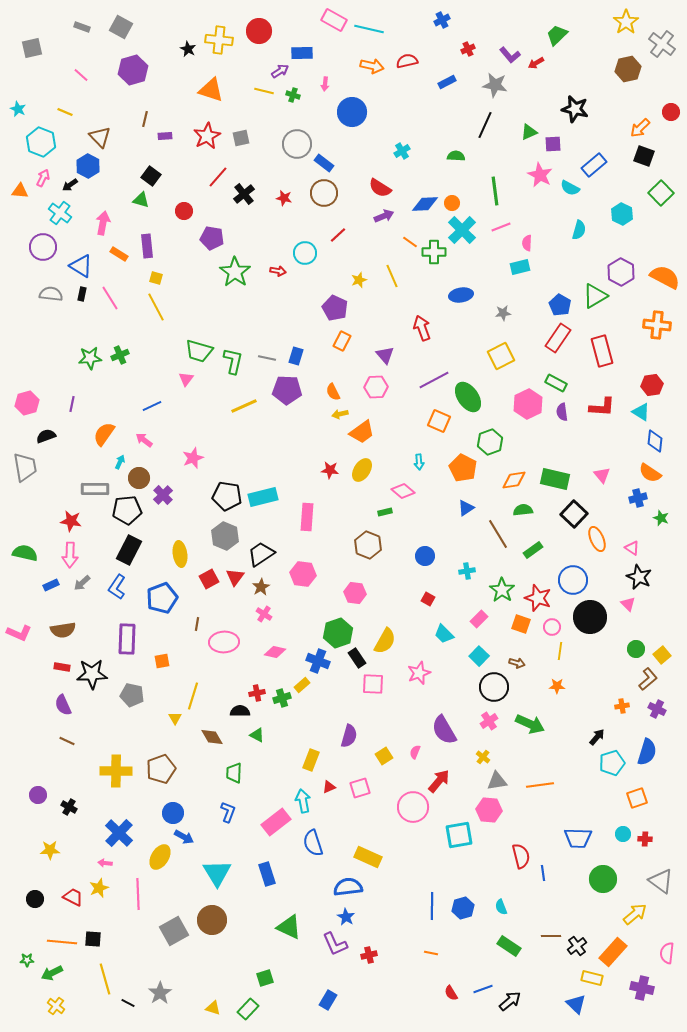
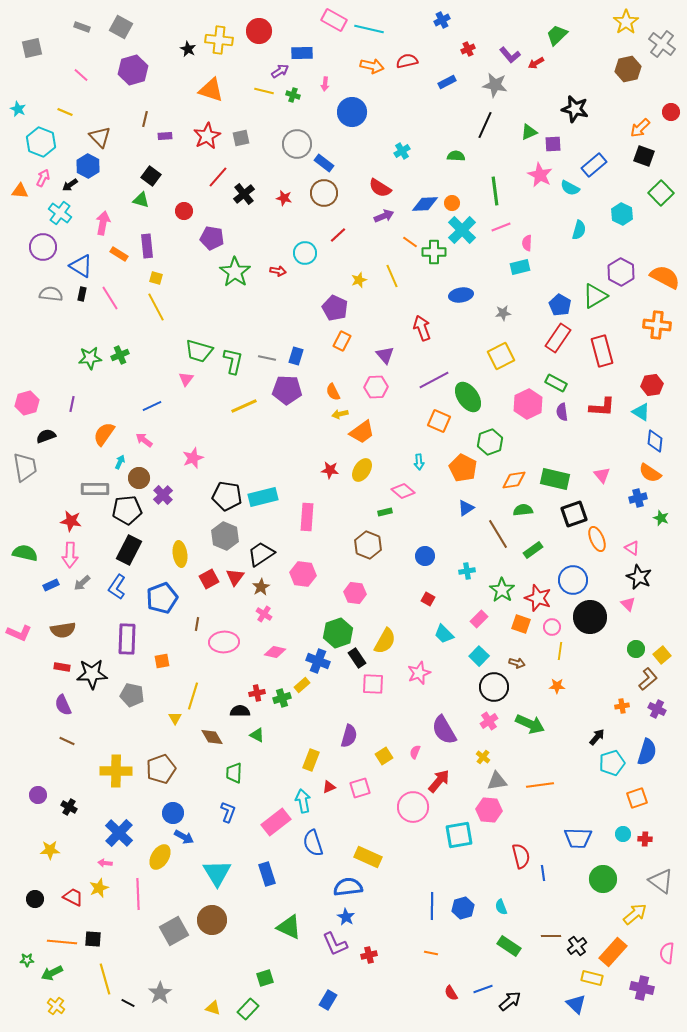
black square at (574, 514): rotated 28 degrees clockwise
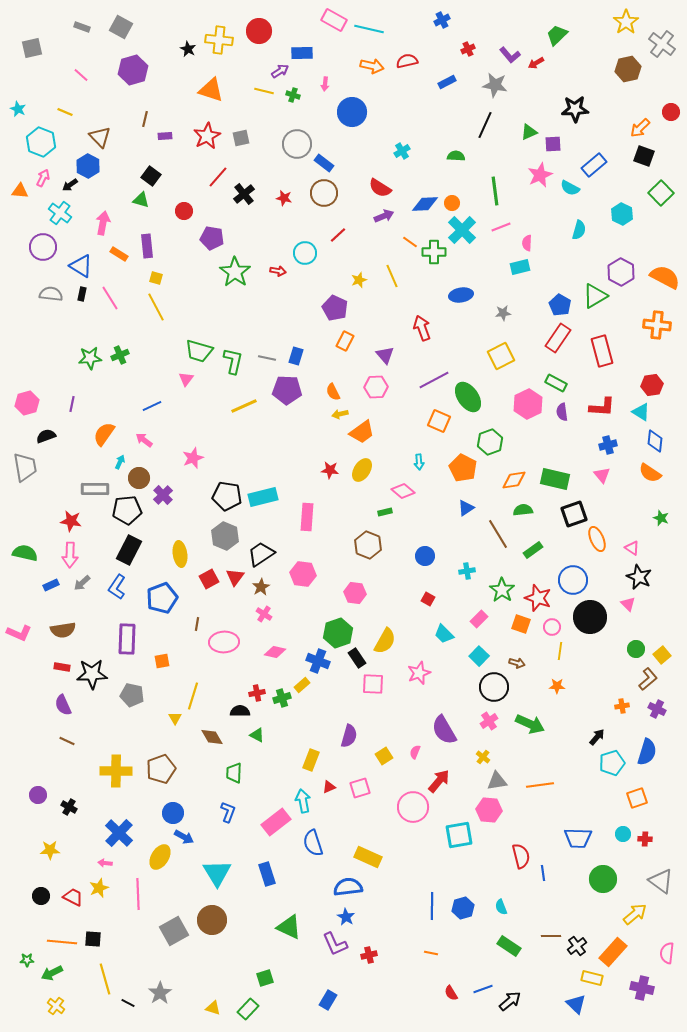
black star at (575, 109): rotated 16 degrees counterclockwise
pink star at (540, 175): rotated 20 degrees clockwise
orange rectangle at (342, 341): moved 3 px right
blue cross at (638, 498): moved 30 px left, 53 px up
black circle at (35, 899): moved 6 px right, 3 px up
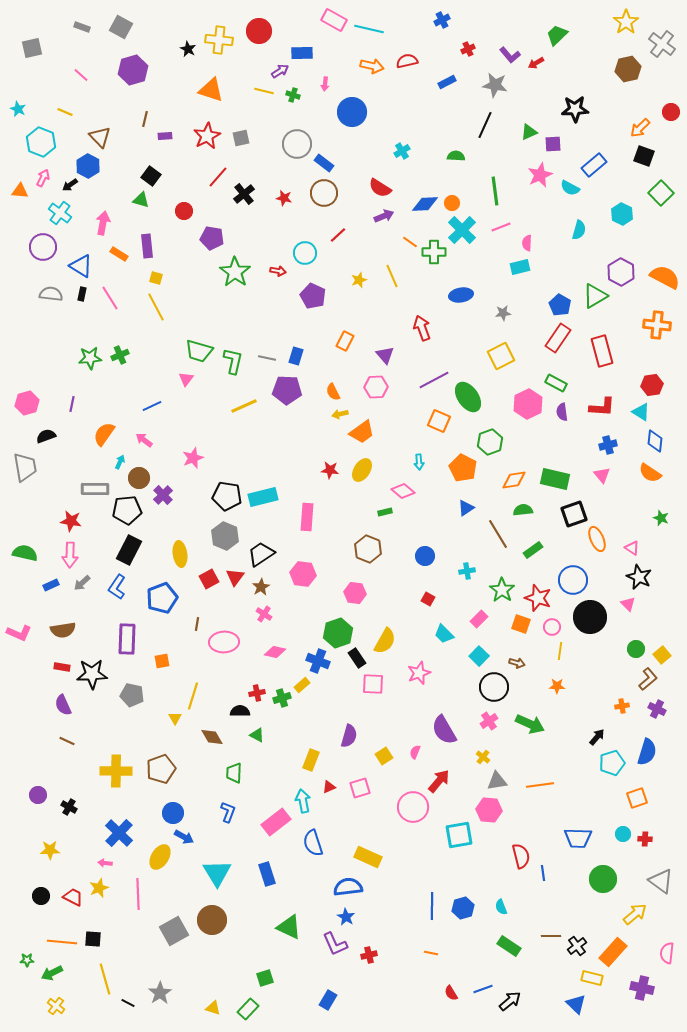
purple pentagon at (335, 308): moved 22 px left, 12 px up
brown hexagon at (368, 545): moved 4 px down
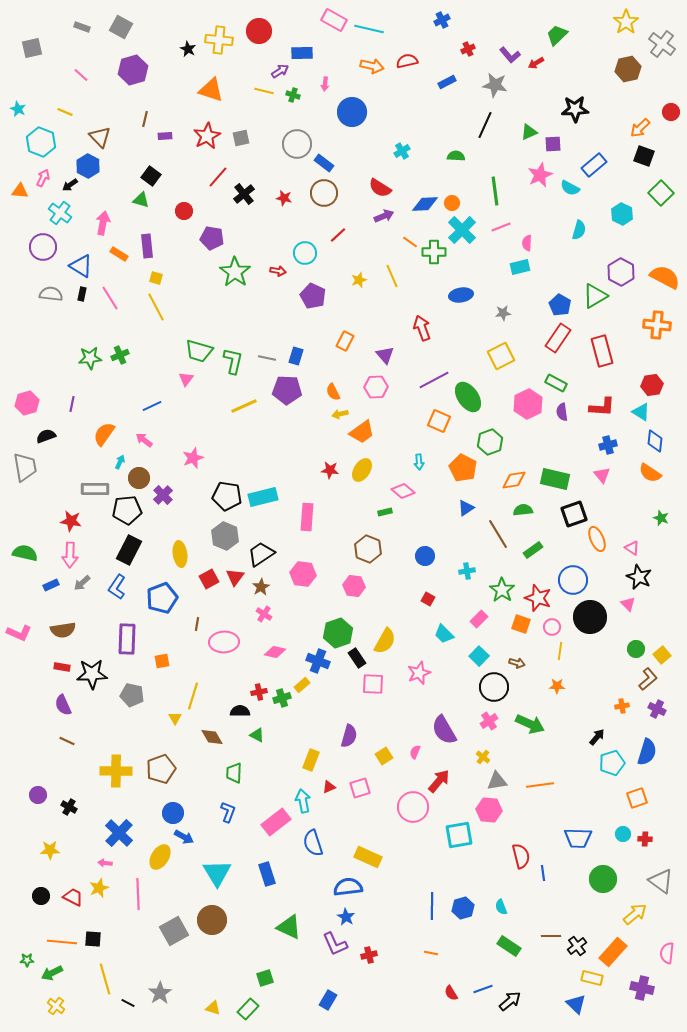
pink hexagon at (355, 593): moved 1 px left, 7 px up
red cross at (257, 693): moved 2 px right, 1 px up
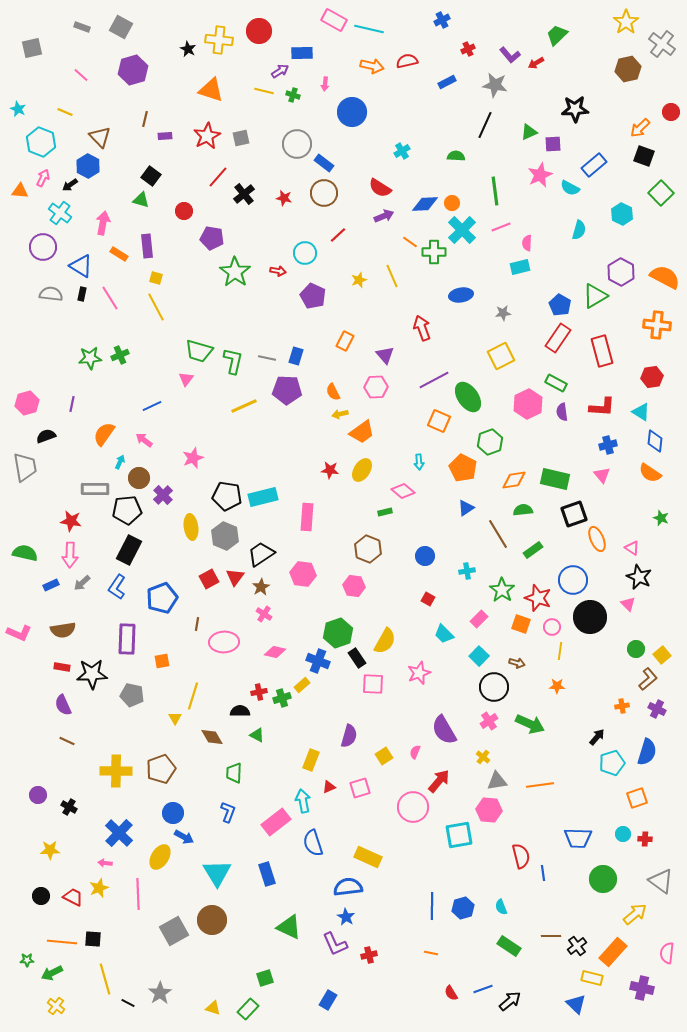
red hexagon at (652, 385): moved 8 px up
yellow ellipse at (180, 554): moved 11 px right, 27 px up
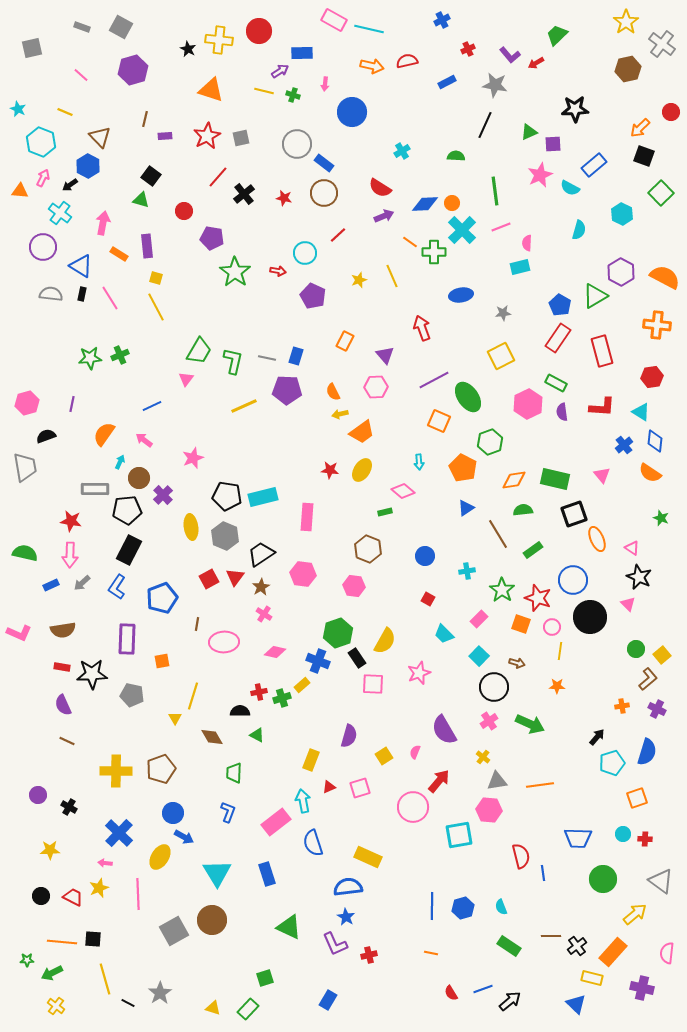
green trapezoid at (199, 351): rotated 76 degrees counterclockwise
blue cross at (608, 445): moved 16 px right; rotated 24 degrees counterclockwise
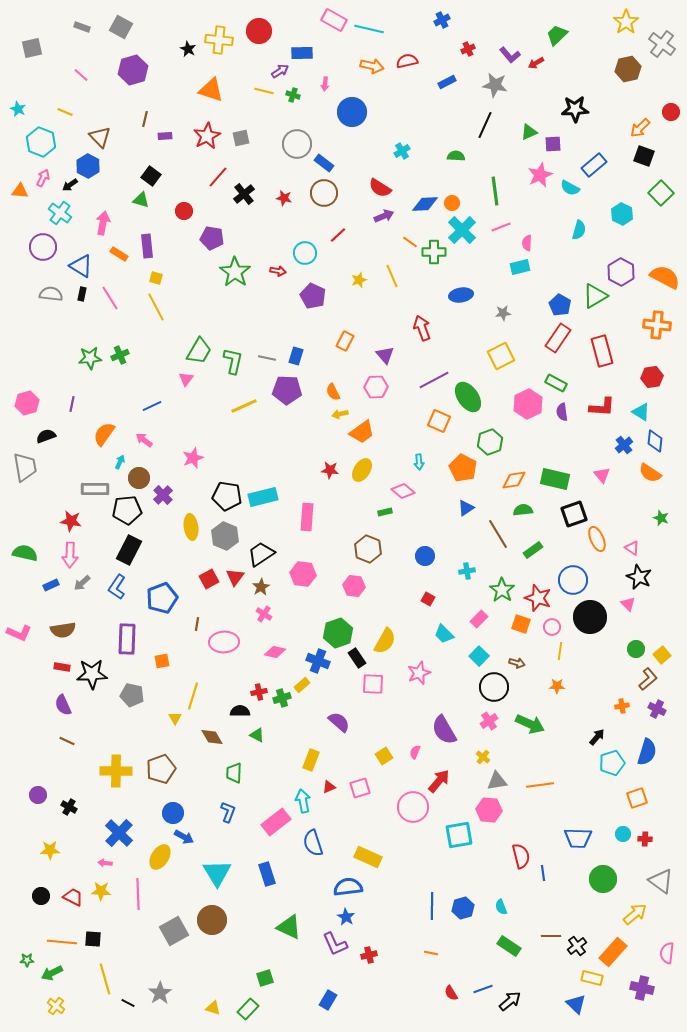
purple semicircle at (349, 736): moved 10 px left, 14 px up; rotated 65 degrees counterclockwise
yellow star at (99, 888): moved 2 px right, 3 px down; rotated 24 degrees clockwise
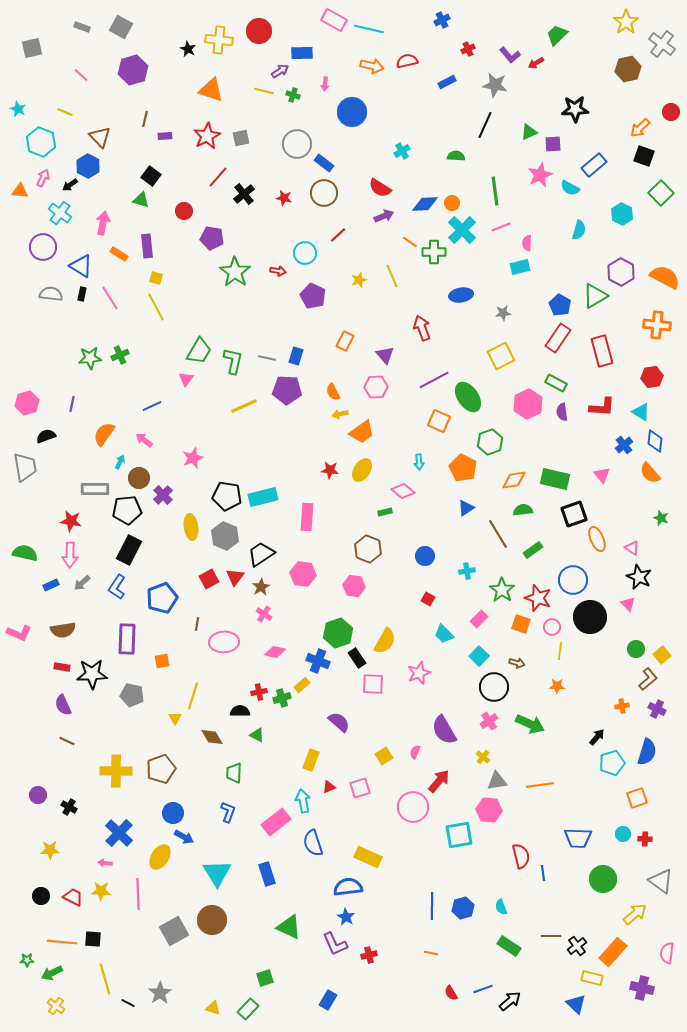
orange semicircle at (650, 473): rotated 15 degrees clockwise
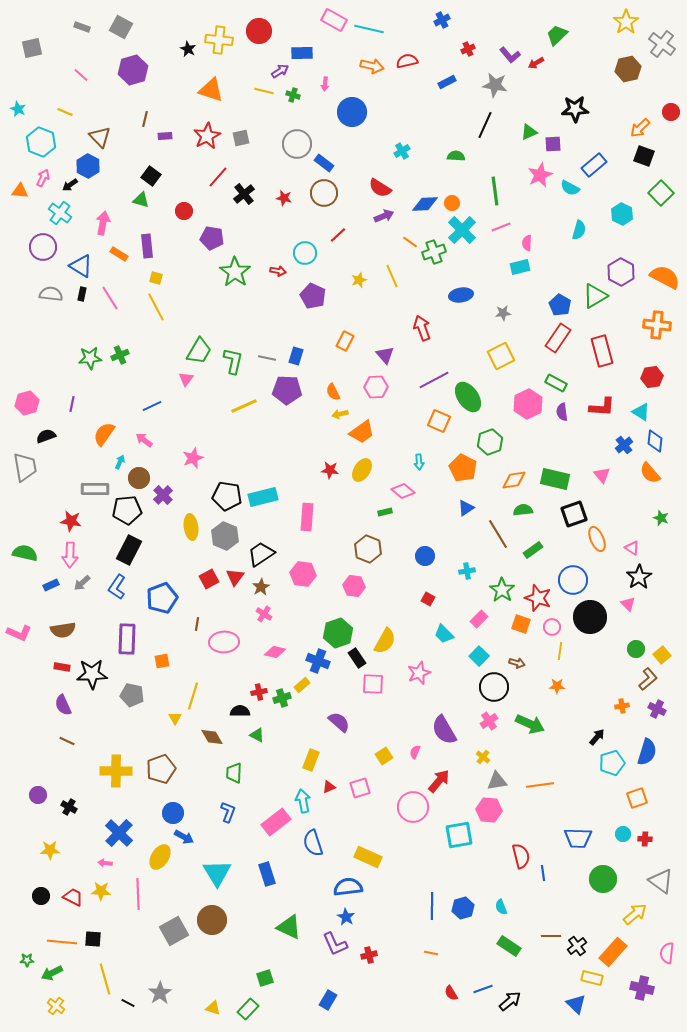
green cross at (434, 252): rotated 20 degrees counterclockwise
black star at (639, 577): rotated 15 degrees clockwise
